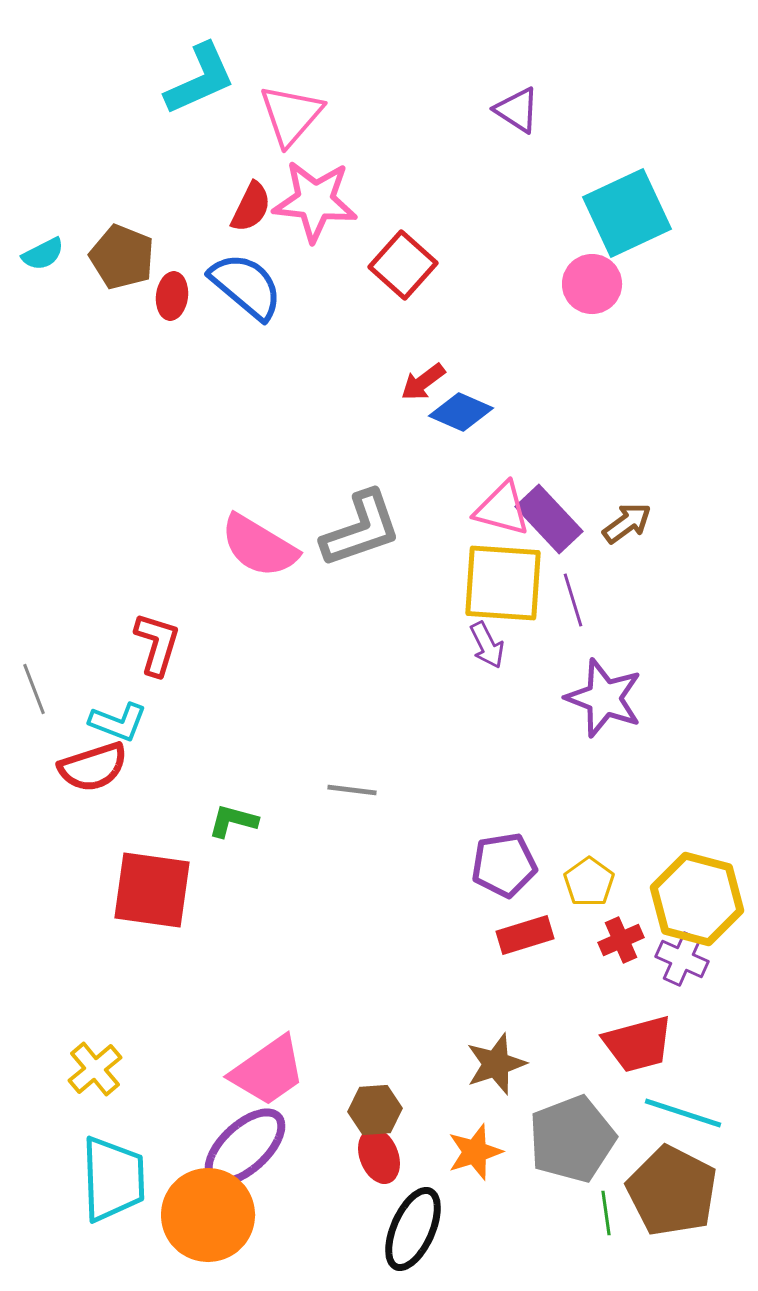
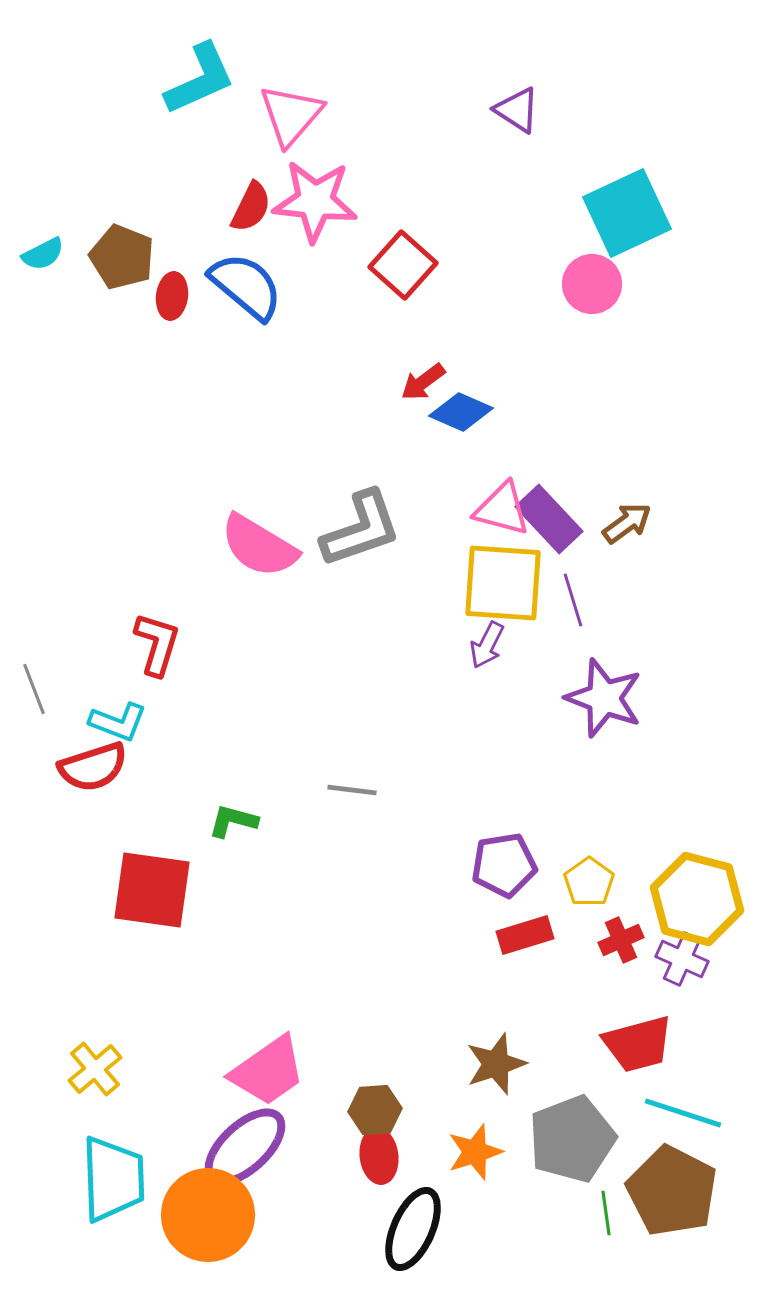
purple arrow at (487, 645): rotated 54 degrees clockwise
red ellipse at (379, 1156): rotated 14 degrees clockwise
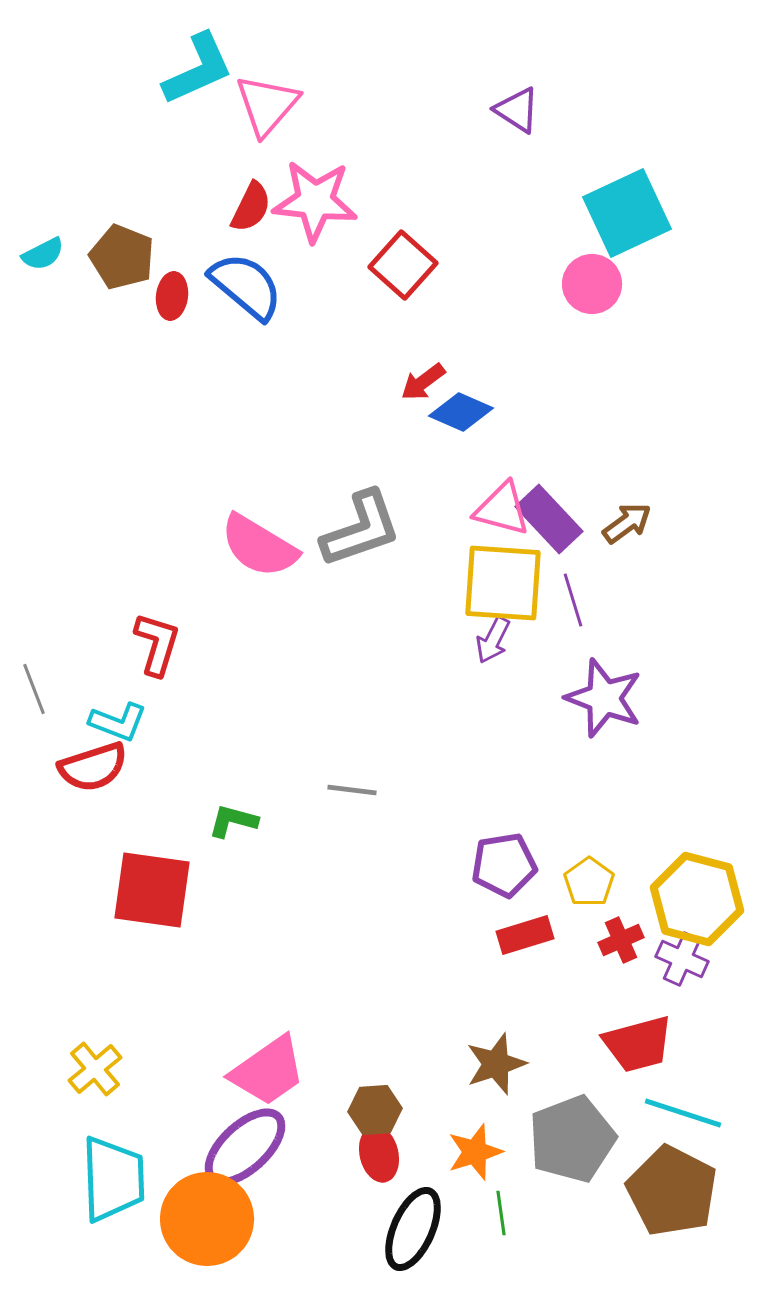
cyan L-shape at (200, 79): moved 2 px left, 10 px up
pink triangle at (291, 115): moved 24 px left, 10 px up
purple arrow at (487, 645): moved 6 px right, 5 px up
red ellipse at (379, 1156): moved 2 px up; rotated 6 degrees counterclockwise
green line at (606, 1213): moved 105 px left
orange circle at (208, 1215): moved 1 px left, 4 px down
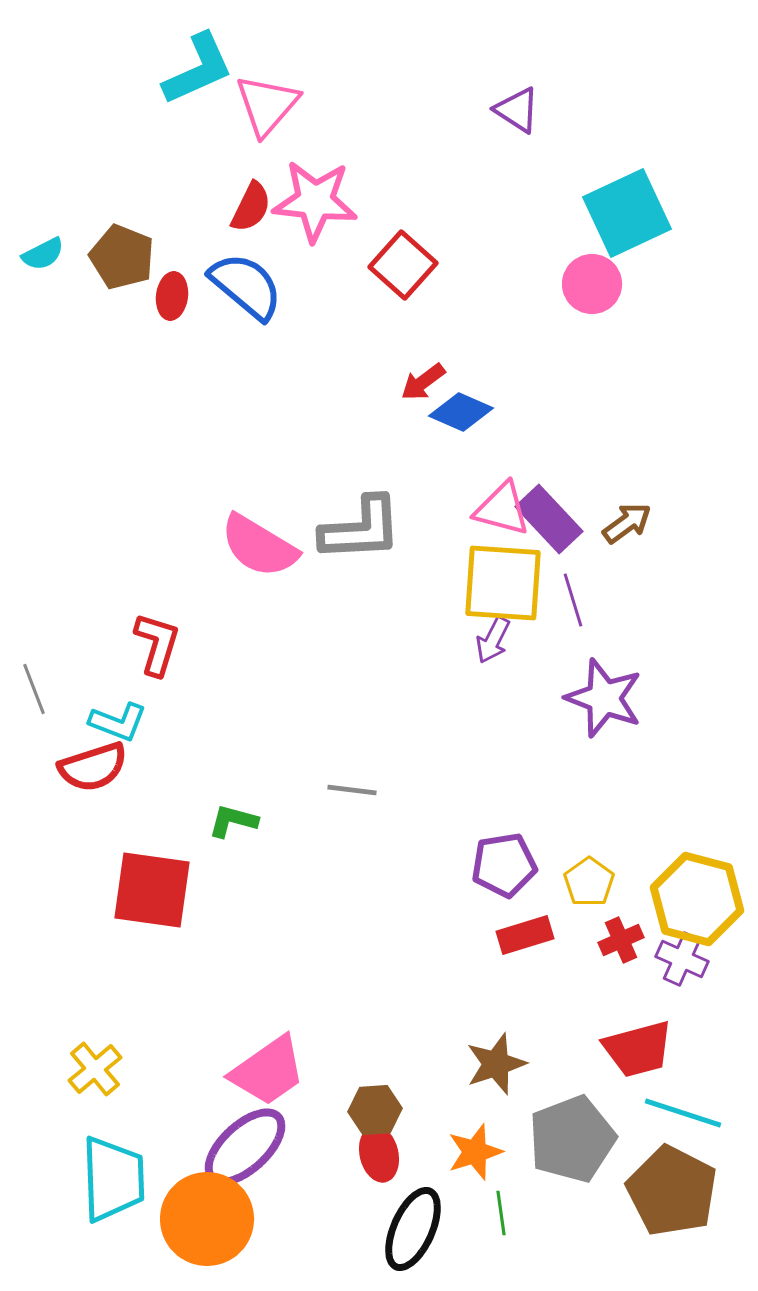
gray L-shape at (361, 529): rotated 16 degrees clockwise
red trapezoid at (638, 1044): moved 5 px down
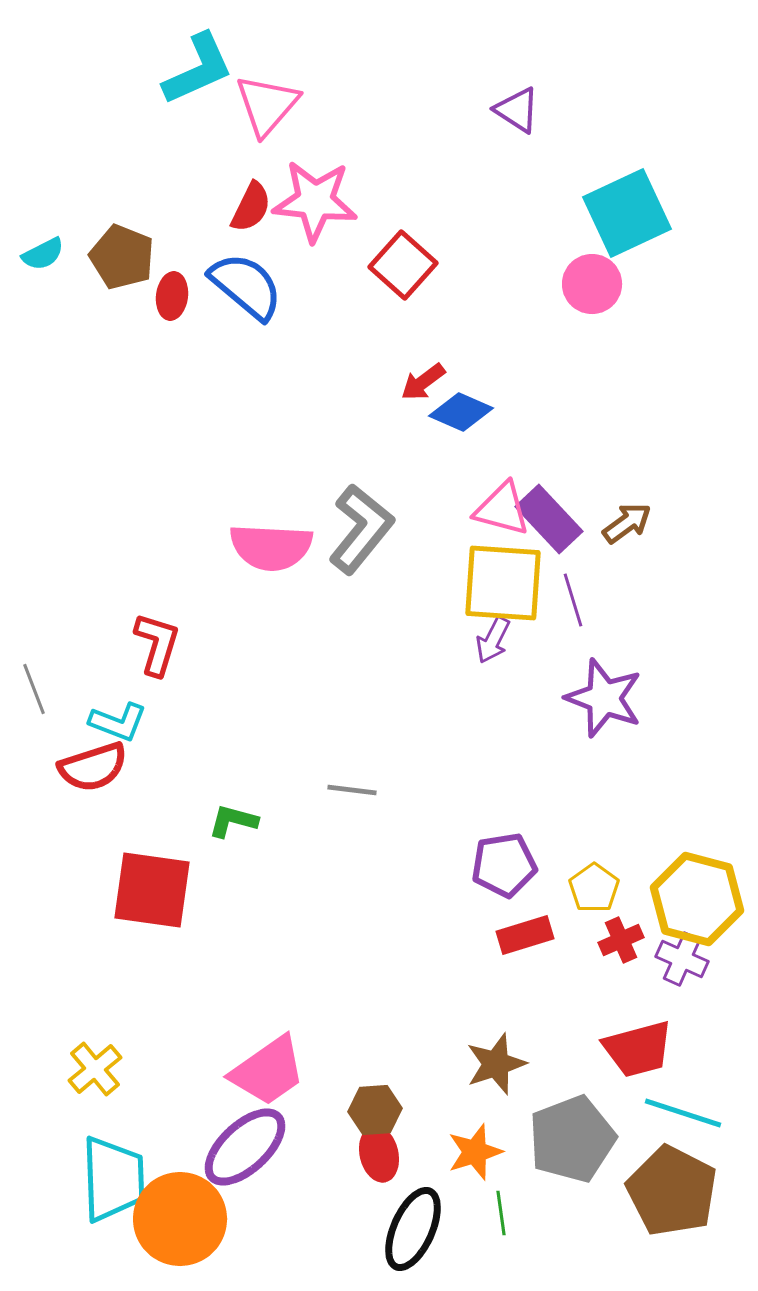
gray L-shape at (361, 529): rotated 48 degrees counterclockwise
pink semicircle at (259, 546): moved 12 px right, 1 px down; rotated 28 degrees counterclockwise
yellow pentagon at (589, 882): moved 5 px right, 6 px down
orange circle at (207, 1219): moved 27 px left
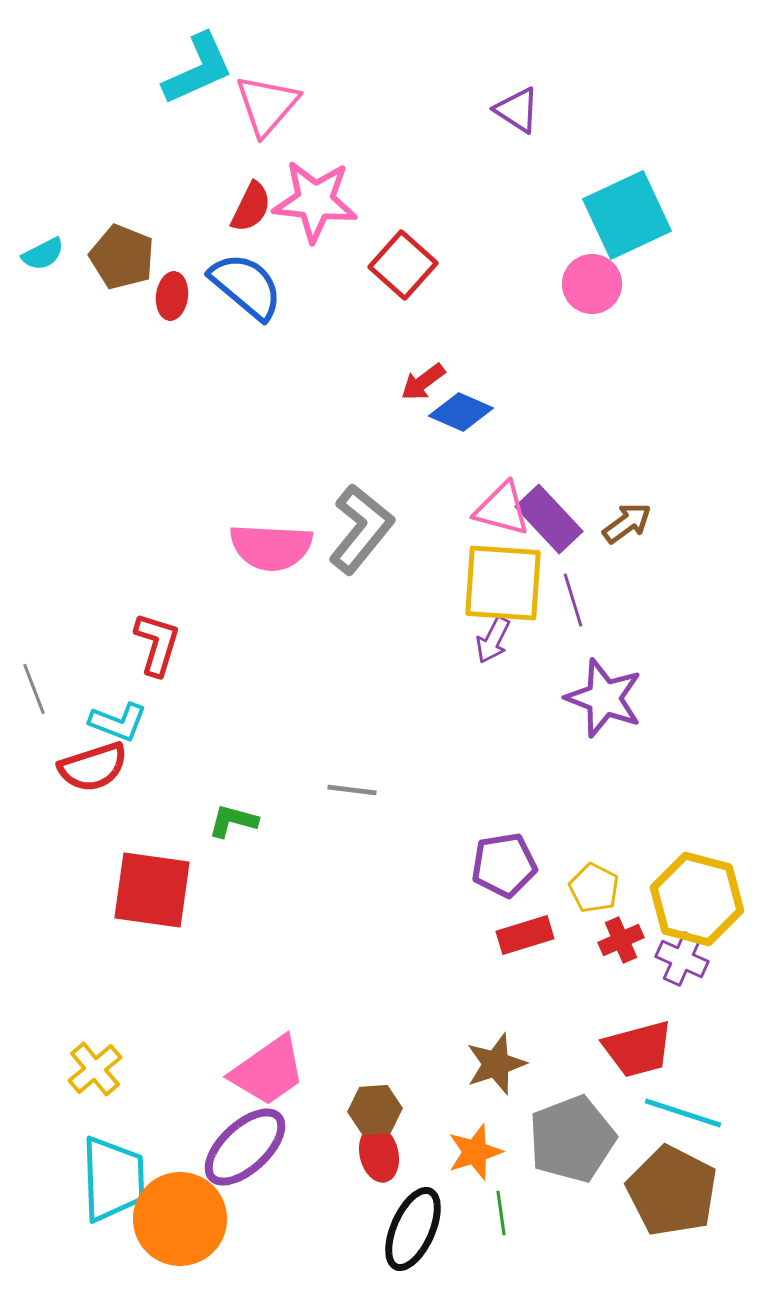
cyan square at (627, 213): moved 2 px down
yellow pentagon at (594, 888): rotated 9 degrees counterclockwise
